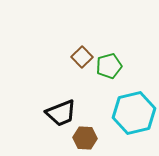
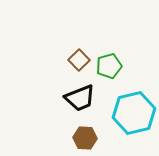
brown square: moved 3 px left, 3 px down
black trapezoid: moved 19 px right, 15 px up
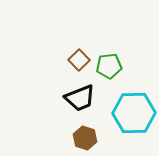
green pentagon: rotated 10 degrees clockwise
cyan hexagon: rotated 12 degrees clockwise
brown hexagon: rotated 15 degrees clockwise
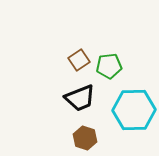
brown square: rotated 10 degrees clockwise
cyan hexagon: moved 3 px up
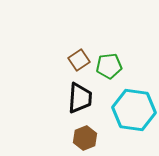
black trapezoid: rotated 64 degrees counterclockwise
cyan hexagon: rotated 9 degrees clockwise
brown hexagon: rotated 20 degrees clockwise
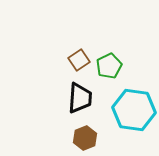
green pentagon: rotated 20 degrees counterclockwise
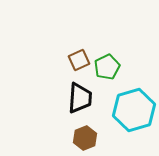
brown square: rotated 10 degrees clockwise
green pentagon: moved 2 px left, 1 px down
cyan hexagon: rotated 24 degrees counterclockwise
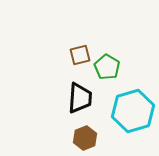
brown square: moved 1 px right, 5 px up; rotated 10 degrees clockwise
green pentagon: rotated 15 degrees counterclockwise
cyan hexagon: moved 1 px left, 1 px down
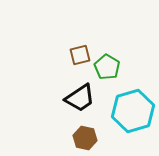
black trapezoid: rotated 52 degrees clockwise
brown hexagon: rotated 25 degrees counterclockwise
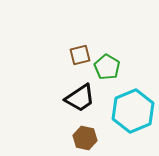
cyan hexagon: rotated 6 degrees counterclockwise
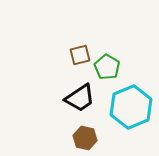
cyan hexagon: moved 2 px left, 4 px up
